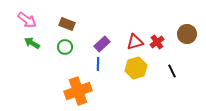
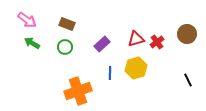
red triangle: moved 1 px right, 3 px up
blue line: moved 12 px right, 9 px down
black line: moved 16 px right, 9 px down
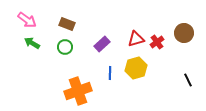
brown circle: moved 3 px left, 1 px up
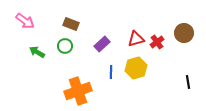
pink arrow: moved 2 px left, 1 px down
brown rectangle: moved 4 px right
green arrow: moved 5 px right, 9 px down
green circle: moved 1 px up
blue line: moved 1 px right, 1 px up
black line: moved 2 px down; rotated 16 degrees clockwise
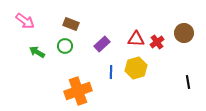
red triangle: rotated 18 degrees clockwise
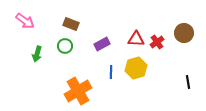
purple rectangle: rotated 14 degrees clockwise
green arrow: moved 2 px down; rotated 105 degrees counterclockwise
orange cross: rotated 12 degrees counterclockwise
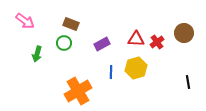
green circle: moved 1 px left, 3 px up
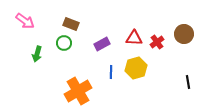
brown circle: moved 1 px down
red triangle: moved 2 px left, 1 px up
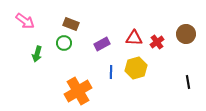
brown circle: moved 2 px right
